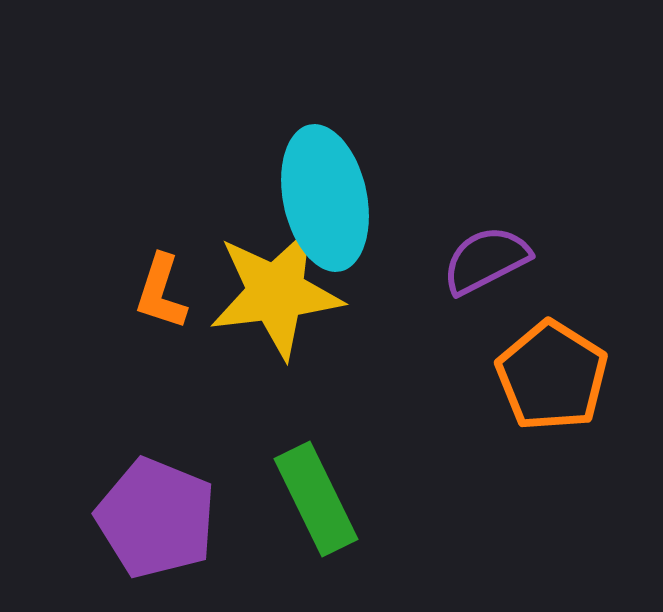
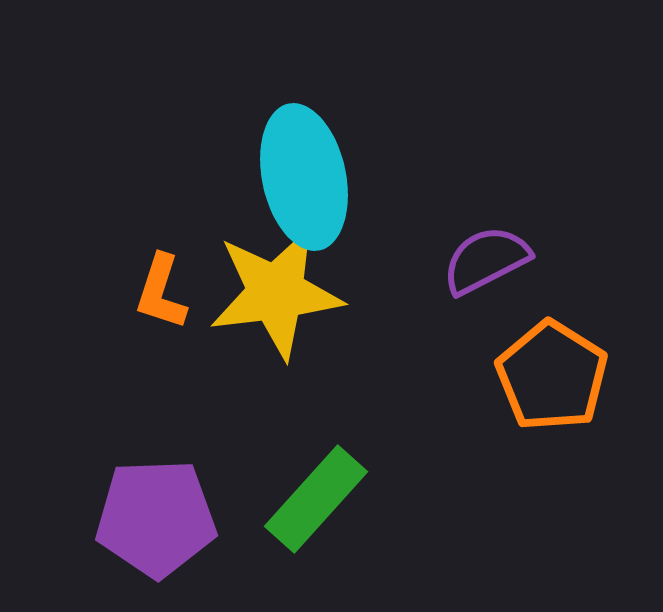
cyan ellipse: moved 21 px left, 21 px up
green rectangle: rotated 68 degrees clockwise
purple pentagon: rotated 24 degrees counterclockwise
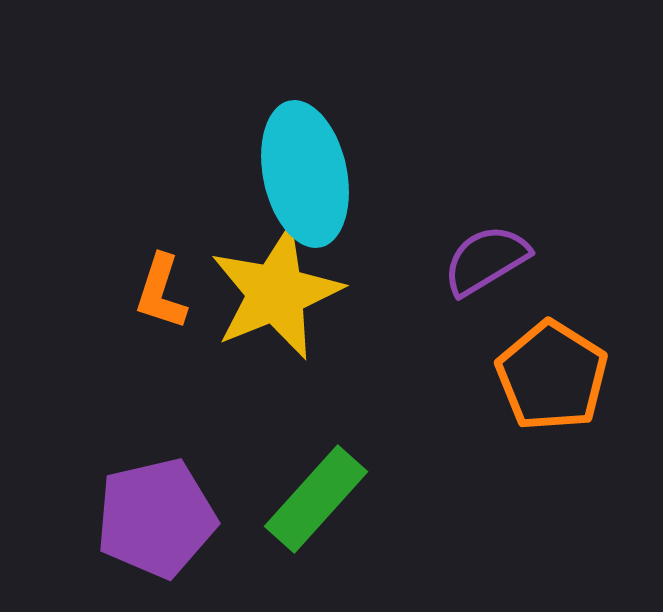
cyan ellipse: moved 1 px right, 3 px up
purple semicircle: rotated 4 degrees counterclockwise
yellow star: rotated 15 degrees counterclockwise
purple pentagon: rotated 11 degrees counterclockwise
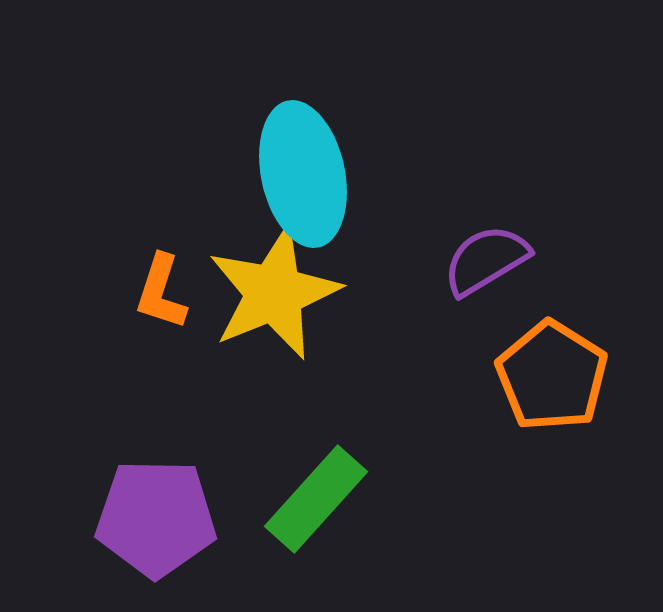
cyan ellipse: moved 2 px left
yellow star: moved 2 px left
purple pentagon: rotated 14 degrees clockwise
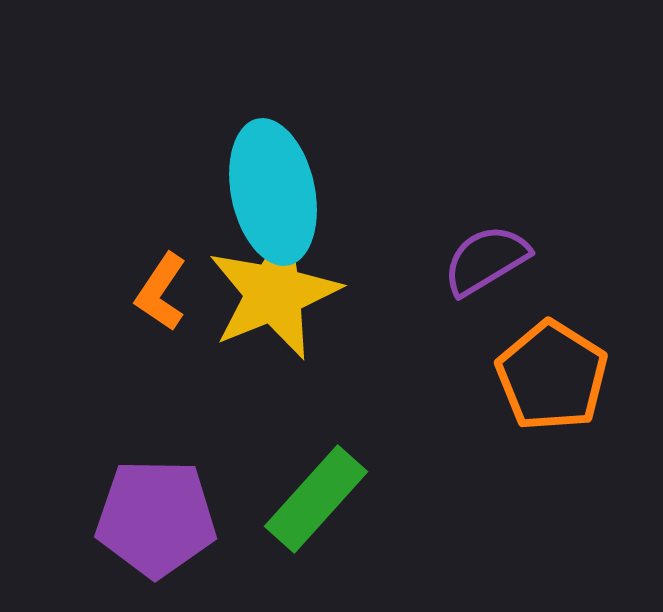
cyan ellipse: moved 30 px left, 18 px down
orange L-shape: rotated 16 degrees clockwise
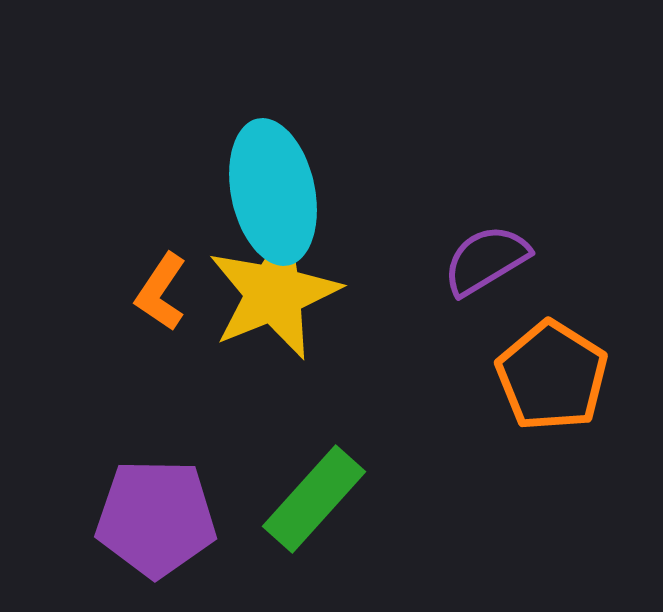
green rectangle: moved 2 px left
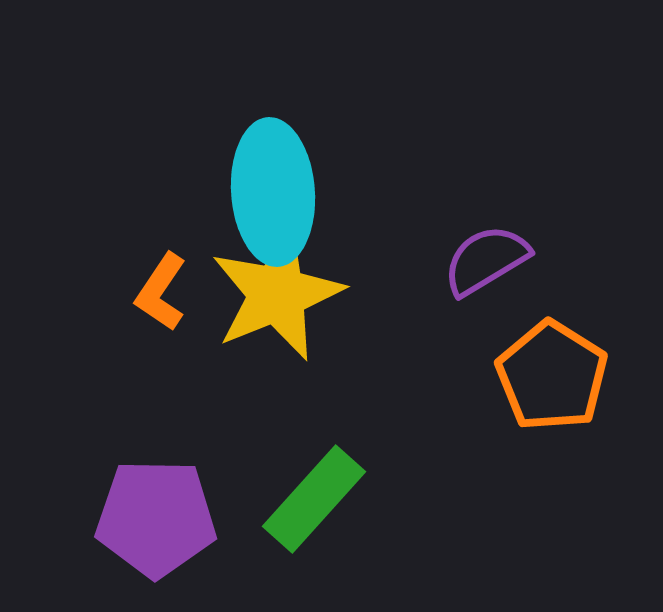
cyan ellipse: rotated 8 degrees clockwise
yellow star: moved 3 px right, 1 px down
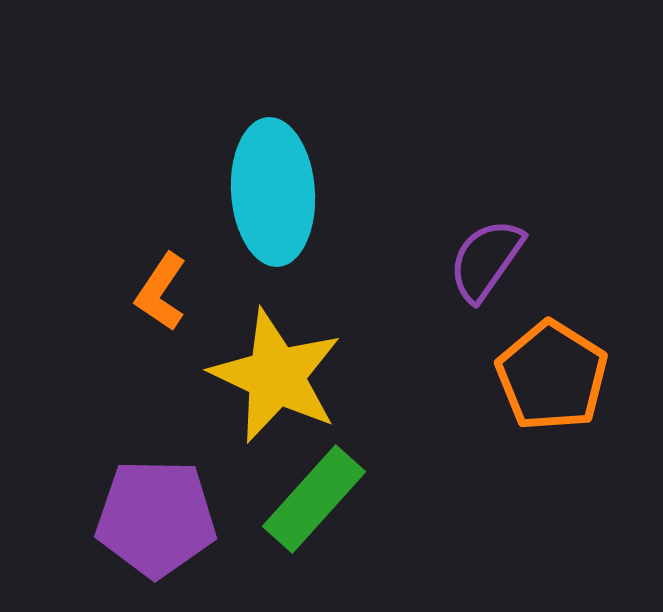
purple semicircle: rotated 24 degrees counterclockwise
yellow star: moved 1 px left, 82 px down; rotated 25 degrees counterclockwise
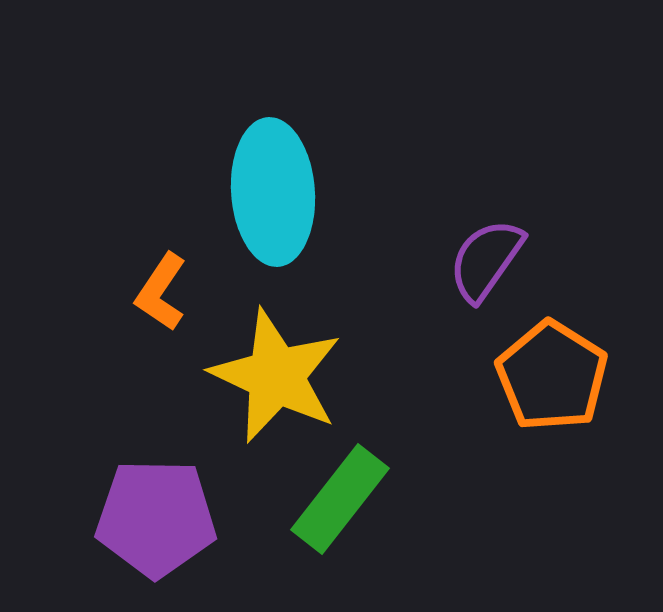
green rectangle: moved 26 px right; rotated 4 degrees counterclockwise
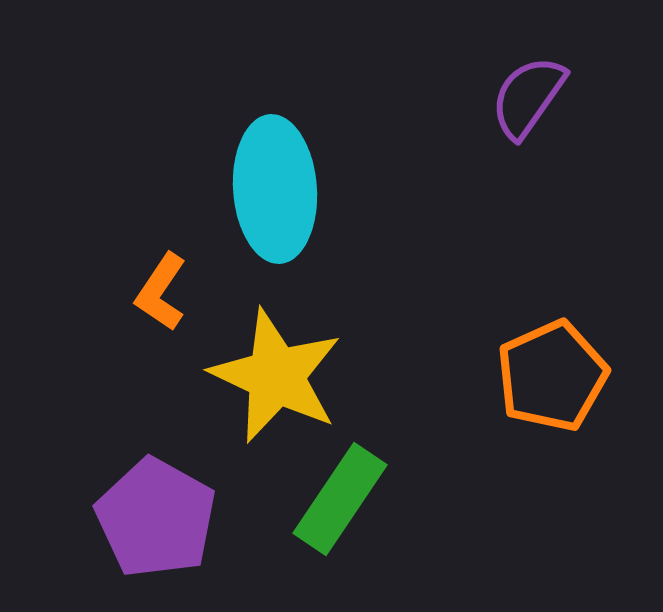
cyan ellipse: moved 2 px right, 3 px up
purple semicircle: moved 42 px right, 163 px up
orange pentagon: rotated 16 degrees clockwise
green rectangle: rotated 4 degrees counterclockwise
purple pentagon: rotated 28 degrees clockwise
